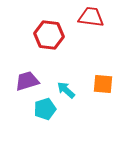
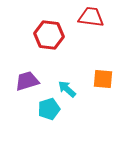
orange square: moved 5 px up
cyan arrow: moved 1 px right, 1 px up
cyan pentagon: moved 4 px right
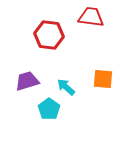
cyan arrow: moved 1 px left, 2 px up
cyan pentagon: rotated 20 degrees counterclockwise
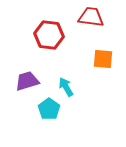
orange square: moved 20 px up
cyan arrow: rotated 18 degrees clockwise
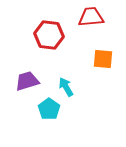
red trapezoid: rotated 12 degrees counterclockwise
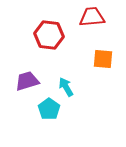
red trapezoid: moved 1 px right
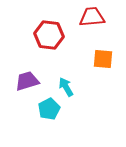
cyan pentagon: rotated 10 degrees clockwise
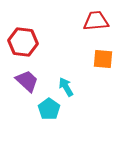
red trapezoid: moved 4 px right, 4 px down
red hexagon: moved 26 px left, 7 px down
purple trapezoid: rotated 60 degrees clockwise
cyan pentagon: rotated 10 degrees counterclockwise
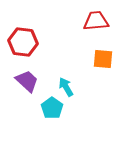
cyan pentagon: moved 3 px right, 1 px up
